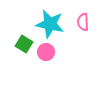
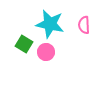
pink semicircle: moved 1 px right, 3 px down
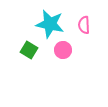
green square: moved 5 px right, 6 px down
pink circle: moved 17 px right, 2 px up
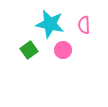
green square: rotated 24 degrees clockwise
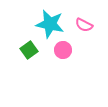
pink semicircle: rotated 60 degrees counterclockwise
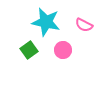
cyan star: moved 4 px left, 2 px up
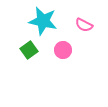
cyan star: moved 3 px left, 1 px up
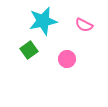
cyan star: rotated 24 degrees counterclockwise
pink circle: moved 4 px right, 9 px down
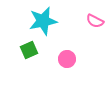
pink semicircle: moved 11 px right, 4 px up
green square: rotated 12 degrees clockwise
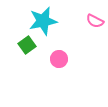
green square: moved 2 px left, 5 px up; rotated 12 degrees counterclockwise
pink circle: moved 8 px left
